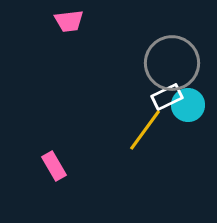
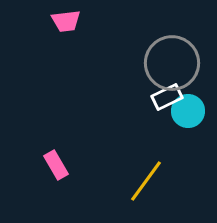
pink trapezoid: moved 3 px left
cyan circle: moved 6 px down
yellow line: moved 1 px right, 51 px down
pink rectangle: moved 2 px right, 1 px up
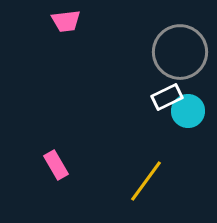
gray circle: moved 8 px right, 11 px up
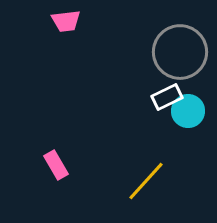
yellow line: rotated 6 degrees clockwise
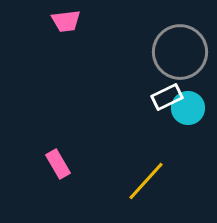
cyan circle: moved 3 px up
pink rectangle: moved 2 px right, 1 px up
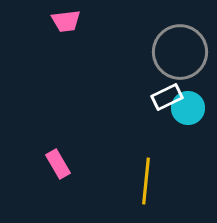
yellow line: rotated 36 degrees counterclockwise
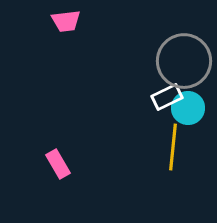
gray circle: moved 4 px right, 9 px down
yellow line: moved 27 px right, 34 px up
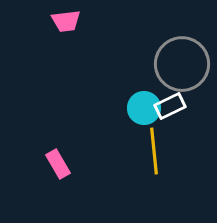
gray circle: moved 2 px left, 3 px down
white rectangle: moved 3 px right, 9 px down
cyan circle: moved 44 px left
yellow line: moved 19 px left, 4 px down; rotated 12 degrees counterclockwise
